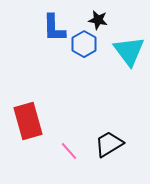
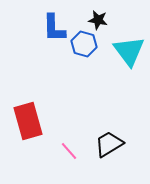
blue hexagon: rotated 15 degrees counterclockwise
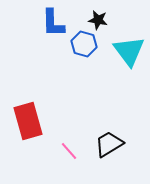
blue L-shape: moved 1 px left, 5 px up
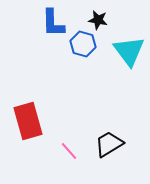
blue hexagon: moved 1 px left
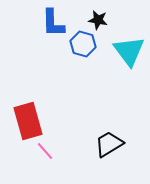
pink line: moved 24 px left
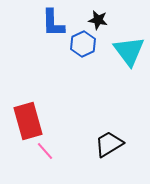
blue hexagon: rotated 20 degrees clockwise
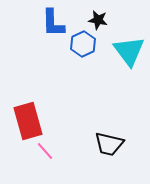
black trapezoid: rotated 136 degrees counterclockwise
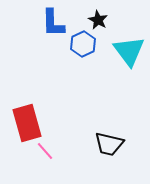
black star: rotated 18 degrees clockwise
red rectangle: moved 1 px left, 2 px down
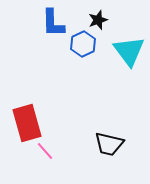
black star: rotated 24 degrees clockwise
